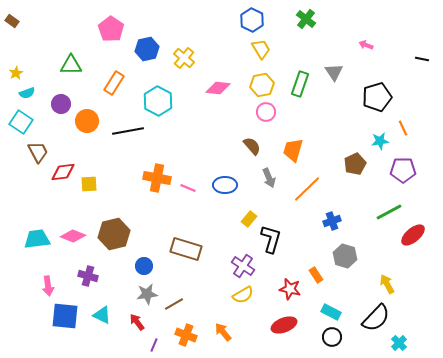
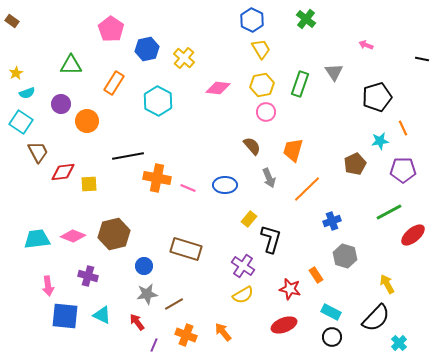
black line at (128, 131): moved 25 px down
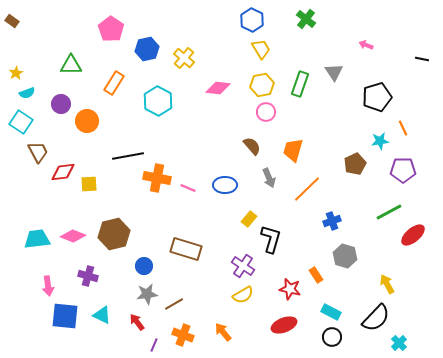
orange cross at (186, 335): moved 3 px left
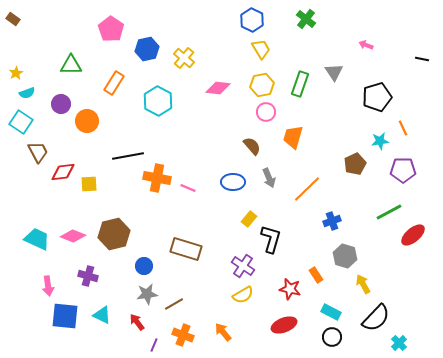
brown rectangle at (12, 21): moved 1 px right, 2 px up
orange trapezoid at (293, 150): moved 13 px up
blue ellipse at (225, 185): moved 8 px right, 3 px up
cyan trapezoid at (37, 239): rotated 32 degrees clockwise
yellow arrow at (387, 284): moved 24 px left
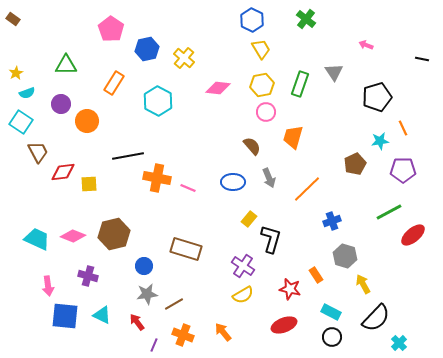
green triangle at (71, 65): moved 5 px left
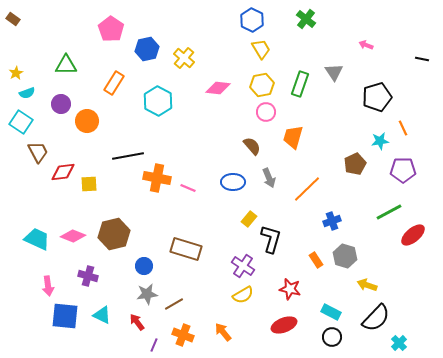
orange rectangle at (316, 275): moved 15 px up
yellow arrow at (363, 284): moved 4 px right, 1 px down; rotated 42 degrees counterclockwise
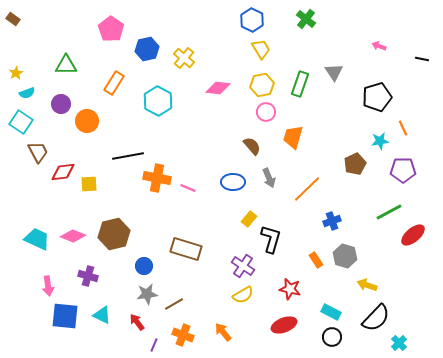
pink arrow at (366, 45): moved 13 px right, 1 px down
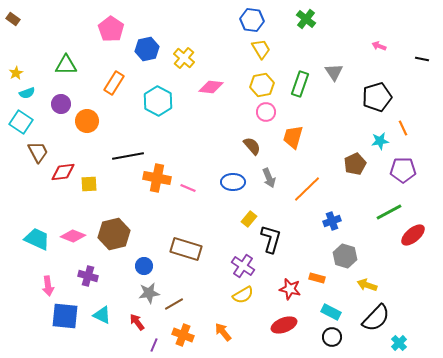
blue hexagon at (252, 20): rotated 20 degrees counterclockwise
pink diamond at (218, 88): moved 7 px left, 1 px up
orange rectangle at (316, 260): moved 1 px right, 18 px down; rotated 42 degrees counterclockwise
gray star at (147, 294): moved 2 px right, 1 px up
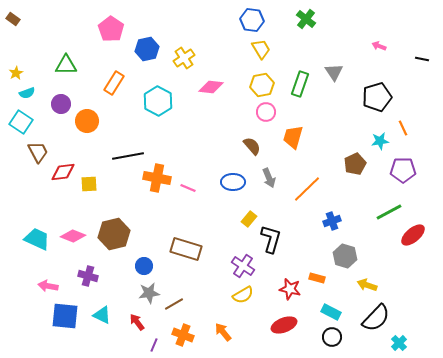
yellow cross at (184, 58): rotated 15 degrees clockwise
pink arrow at (48, 286): rotated 108 degrees clockwise
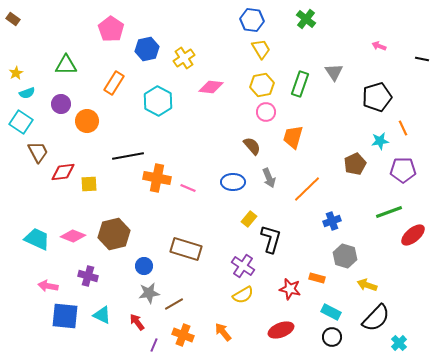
green line at (389, 212): rotated 8 degrees clockwise
red ellipse at (284, 325): moved 3 px left, 5 px down
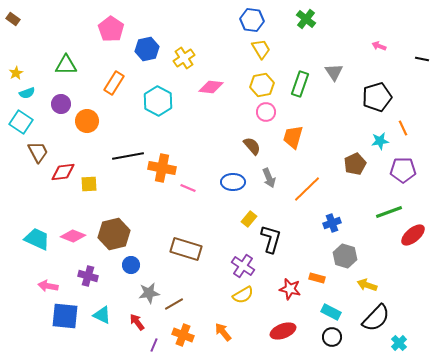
orange cross at (157, 178): moved 5 px right, 10 px up
blue cross at (332, 221): moved 2 px down
blue circle at (144, 266): moved 13 px left, 1 px up
red ellipse at (281, 330): moved 2 px right, 1 px down
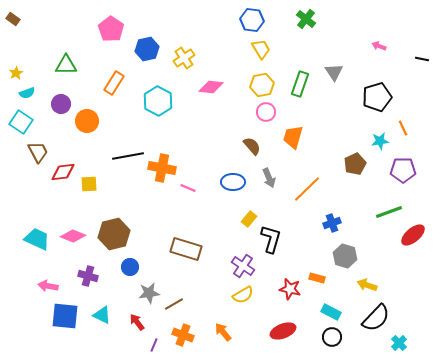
blue circle at (131, 265): moved 1 px left, 2 px down
